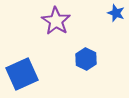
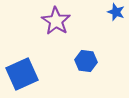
blue star: moved 1 px up
blue hexagon: moved 2 px down; rotated 20 degrees counterclockwise
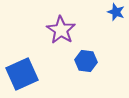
purple star: moved 5 px right, 9 px down
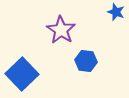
blue square: rotated 20 degrees counterclockwise
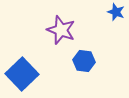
purple star: rotated 12 degrees counterclockwise
blue hexagon: moved 2 px left
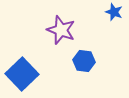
blue star: moved 2 px left
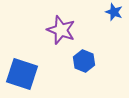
blue hexagon: rotated 15 degrees clockwise
blue square: rotated 28 degrees counterclockwise
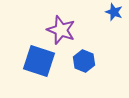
blue square: moved 17 px right, 13 px up
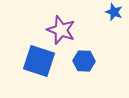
blue hexagon: rotated 20 degrees counterclockwise
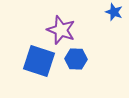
blue hexagon: moved 8 px left, 2 px up
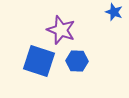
blue hexagon: moved 1 px right, 2 px down
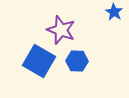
blue star: rotated 12 degrees clockwise
blue square: rotated 12 degrees clockwise
